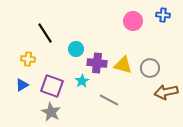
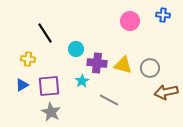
pink circle: moved 3 px left
purple square: moved 3 px left; rotated 25 degrees counterclockwise
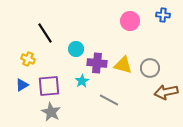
yellow cross: rotated 16 degrees clockwise
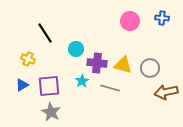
blue cross: moved 1 px left, 3 px down
gray line: moved 1 px right, 12 px up; rotated 12 degrees counterclockwise
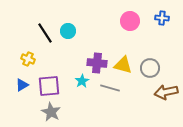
cyan circle: moved 8 px left, 18 px up
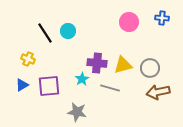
pink circle: moved 1 px left, 1 px down
yellow triangle: rotated 30 degrees counterclockwise
cyan star: moved 2 px up
brown arrow: moved 8 px left
gray star: moved 26 px right; rotated 18 degrees counterclockwise
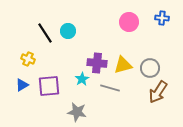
brown arrow: rotated 45 degrees counterclockwise
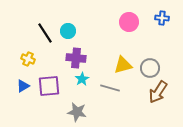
purple cross: moved 21 px left, 5 px up
blue triangle: moved 1 px right, 1 px down
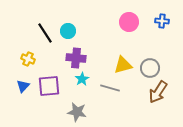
blue cross: moved 3 px down
blue triangle: rotated 16 degrees counterclockwise
